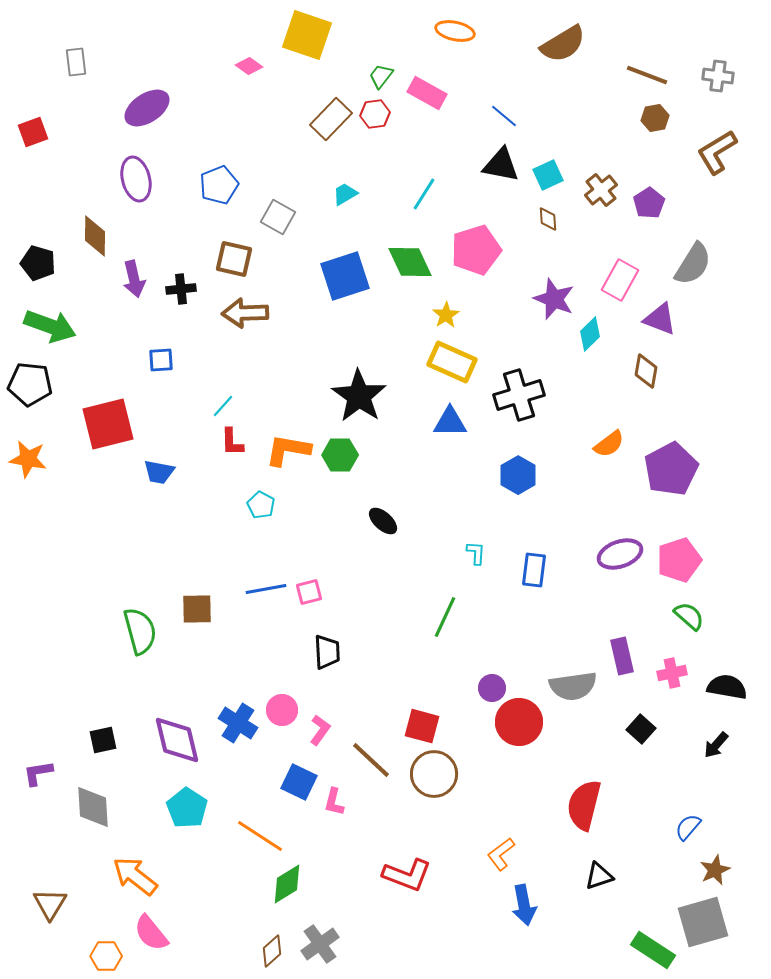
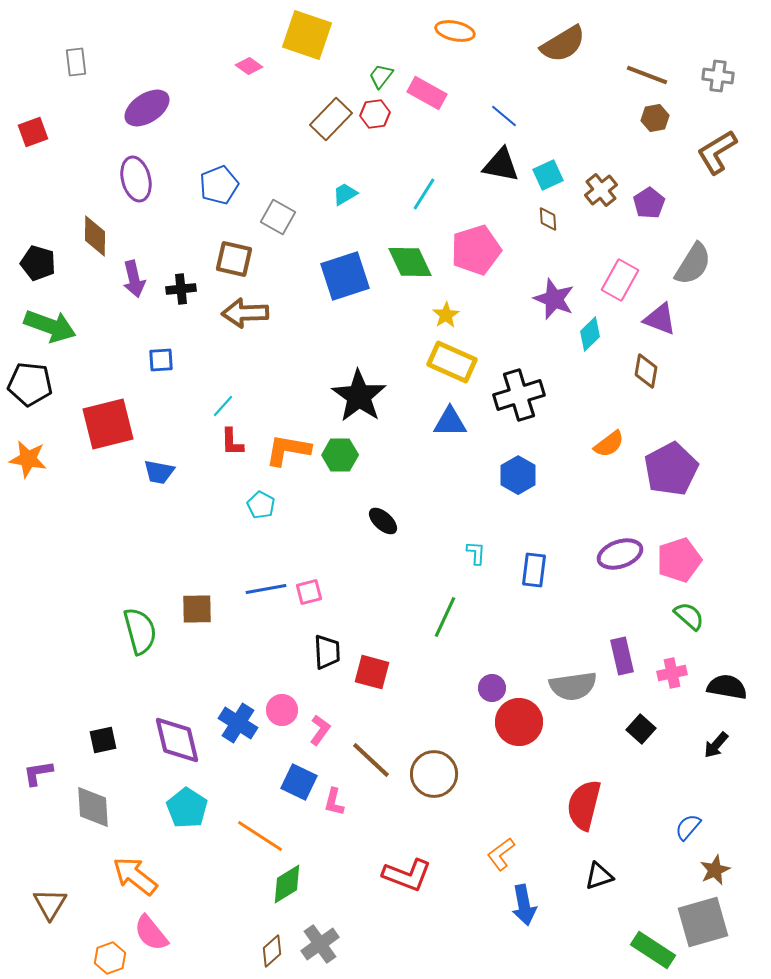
red square at (422, 726): moved 50 px left, 54 px up
orange hexagon at (106, 956): moved 4 px right, 2 px down; rotated 20 degrees counterclockwise
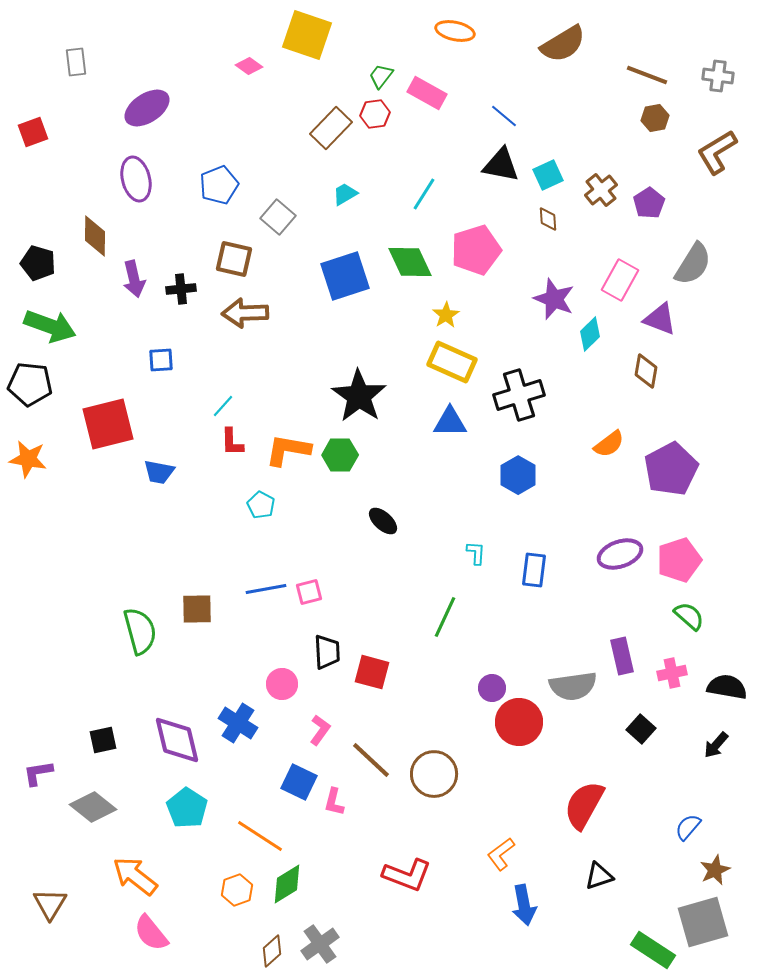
brown rectangle at (331, 119): moved 9 px down
gray square at (278, 217): rotated 12 degrees clockwise
pink circle at (282, 710): moved 26 px up
red semicircle at (584, 805): rotated 15 degrees clockwise
gray diamond at (93, 807): rotated 48 degrees counterclockwise
orange hexagon at (110, 958): moved 127 px right, 68 px up
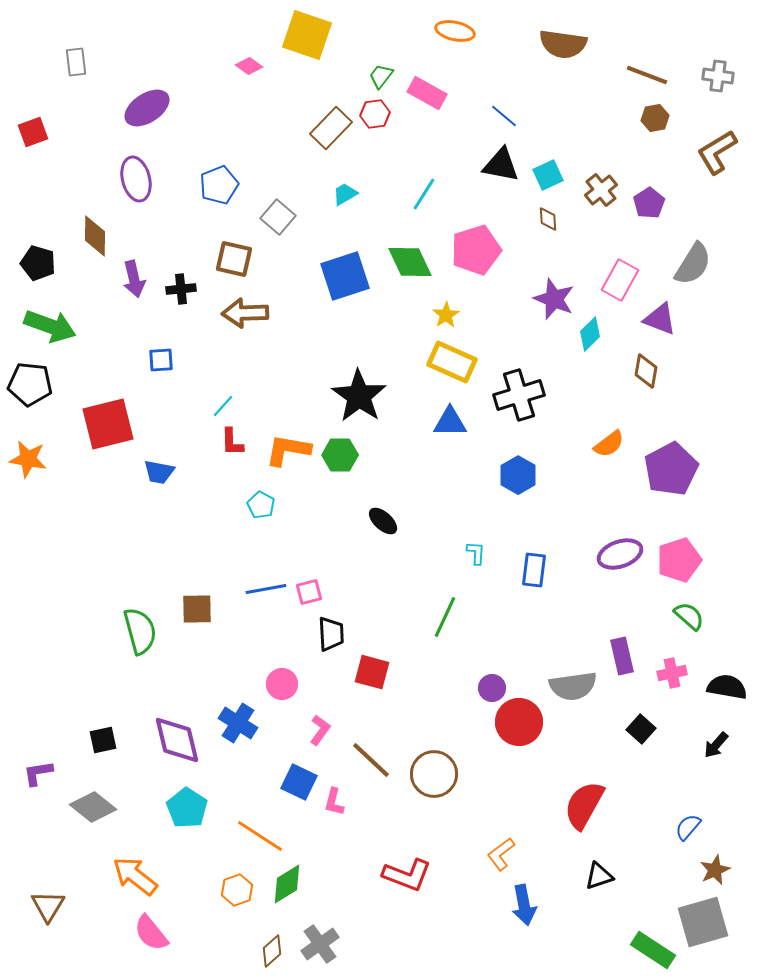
brown semicircle at (563, 44): rotated 39 degrees clockwise
black trapezoid at (327, 652): moved 4 px right, 18 px up
brown triangle at (50, 904): moved 2 px left, 2 px down
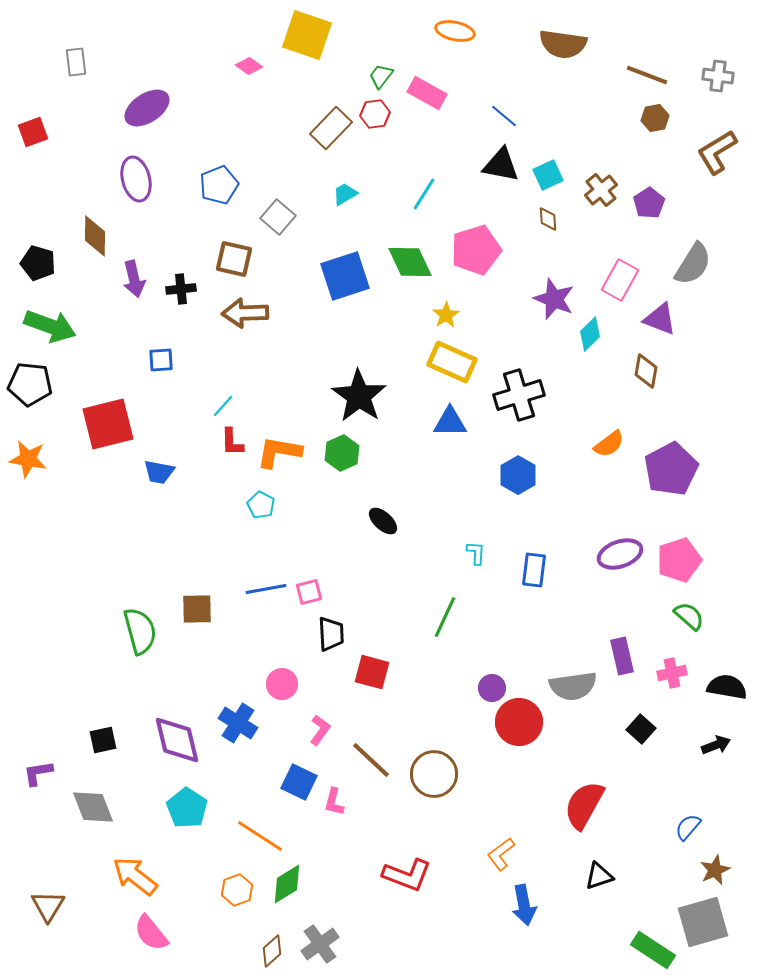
orange L-shape at (288, 450): moved 9 px left, 2 px down
green hexagon at (340, 455): moved 2 px right, 2 px up; rotated 24 degrees counterclockwise
black arrow at (716, 745): rotated 152 degrees counterclockwise
gray diamond at (93, 807): rotated 30 degrees clockwise
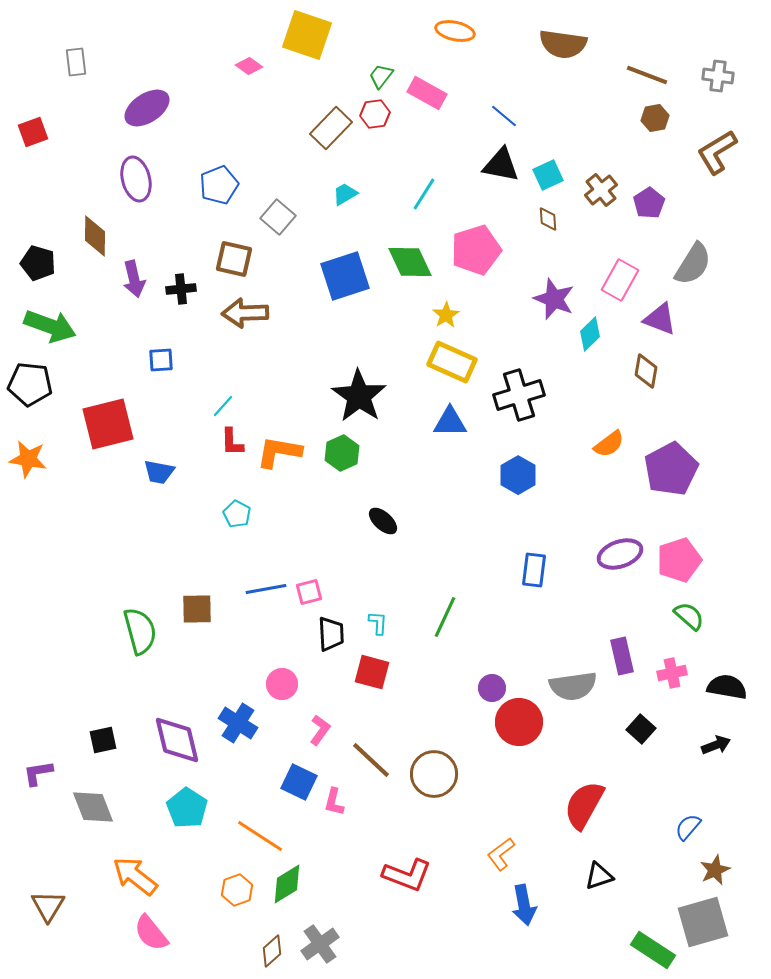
cyan pentagon at (261, 505): moved 24 px left, 9 px down
cyan L-shape at (476, 553): moved 98 px left, 70 px down
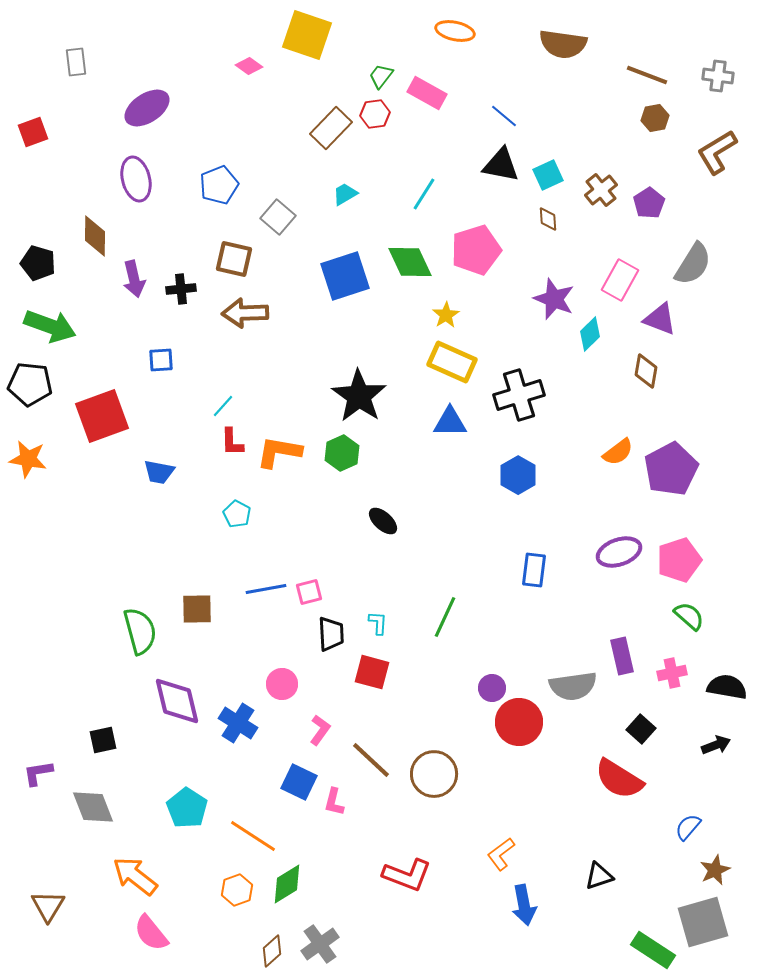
red square at (108, 424): moved 6 px left, 8 px up; rotated 6 degrees counterclockwise
orange semicircle at (609, 444): moved 9 px right, 8 px down
purple ellipse at (620, 554): moved 1 px left, 2 px up
purple diamond at (177, 740): moved 39 px up
red semicircle at (584, 805): moved 35 px right, 26 px up; rotated 87 degrees counterclockwise
orange line at (260, 836): moved 7 px left
